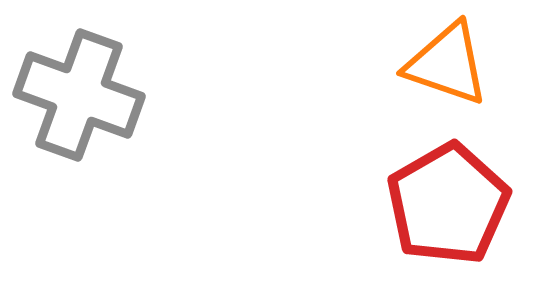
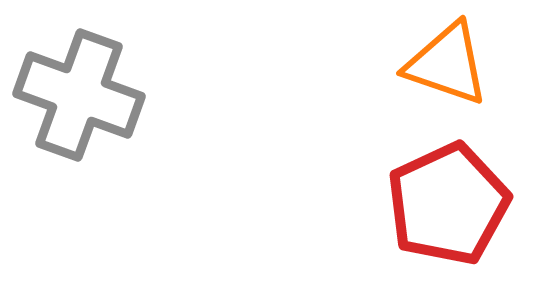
red pentagon: rotated 5 degrees clockwise
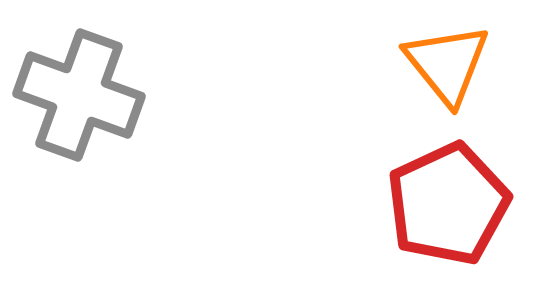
orange triangle: rotated 32 degrees clockwise
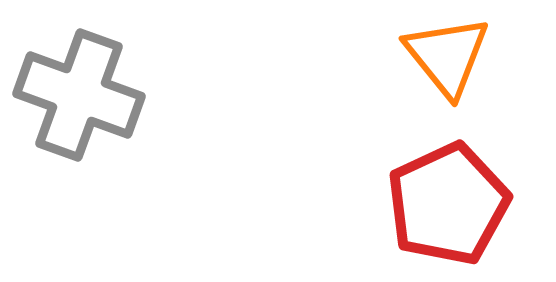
orange triangle: moved 8 px up
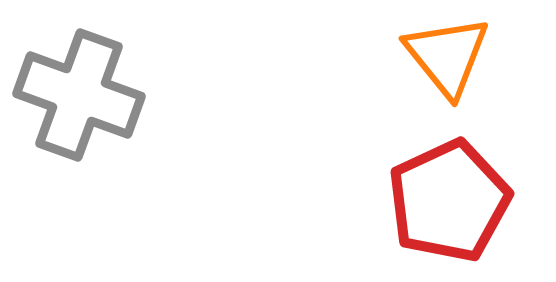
red pentagon: moved 1 px right, 3 px up
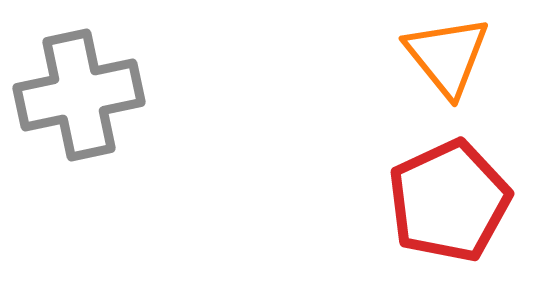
gray cross: rotated 32 degrees counterclockwise
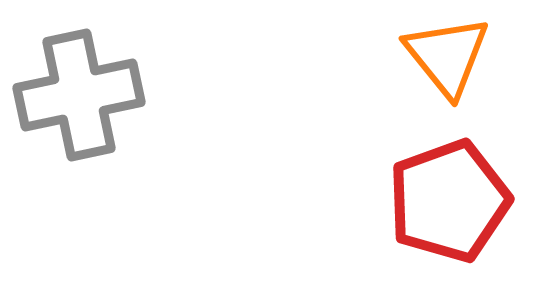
red pentagon: rotated 5 degrees clockwise
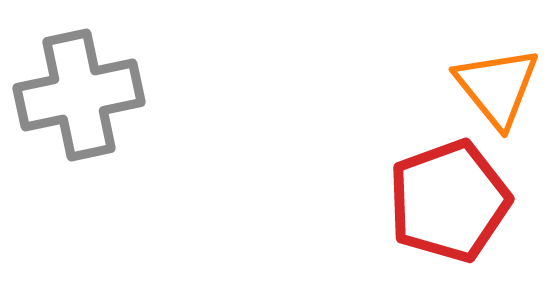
orange triangle: moved 50 px right, 31 px down
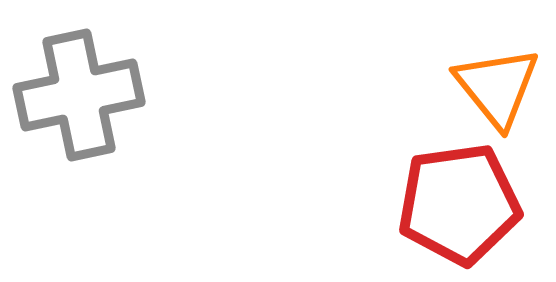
red pentagon: moved 10 px right, 3 px down; rotated 12 degrees clockwise
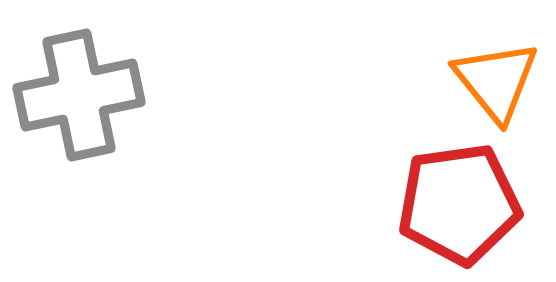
orange triangle: moved 1 px left, 6 px up
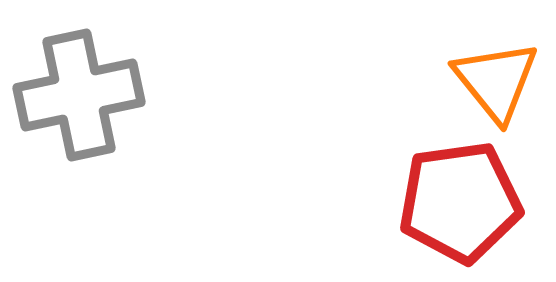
red pentagon: moved 1 px right, 2 px up
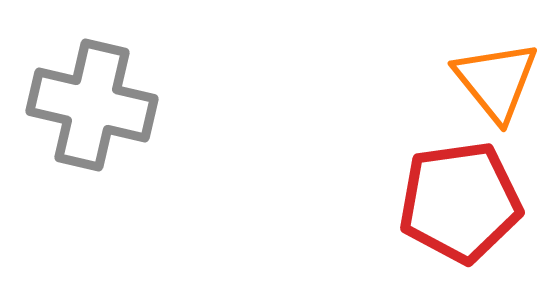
gray cross: moved 13 px right, 10 px down; rotated 25 degrees clockwise
